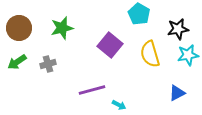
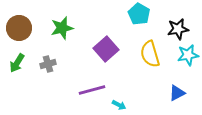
purple square: moved 4 px left, 4 px down; rotated 10 degrees clockwise
green arrow: moved 1 px down; rotated 24 degrees counterclockwise
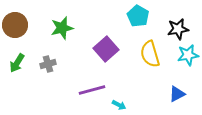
cyan pentagon: moved 1 px left, 2 px down
brown circle: moved 4 px left, 3 px up
blue triangle: moved 1 px down
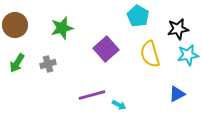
purple line: moved 5 px down
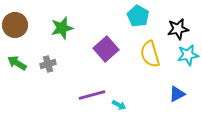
green arrow: rotated 90 degrees clockwise
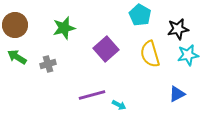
cyan pentagon: moved 2 px right, 1 px up
green star: moved 2 px right
green arrow: moved 6 px up
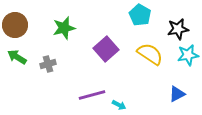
yellow semicircle: rotated 140 degrees clockwise
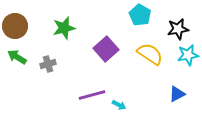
brown circle: moved 1 px down
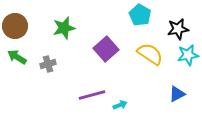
cyan arrow: moved 1 px right; rotated 48 degrees counterclockwise
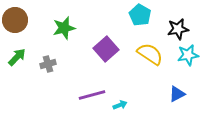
brown circle: moved 6 px up
green arrow: rotated 102 degrees clockwise
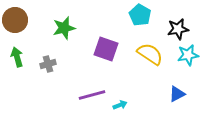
purple square: rotated 30 degrees counterclockwise
green arrow: rotated 60 degrees counterclockwise
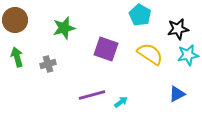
cyan arrow: moved 1 px right, 3 px up; rotated 16 degrees counterclockwise
